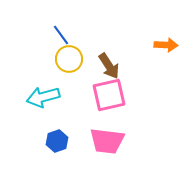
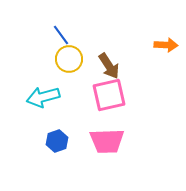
pink trapezoid: rotated 9 degrees counterclockwise
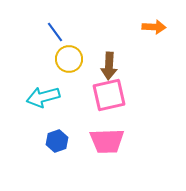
blue line: moved 6 px left, 3 px up
orange arrow: moved 12 px left, 18 px up
brown arrow: rotated 36 degrees clockwise
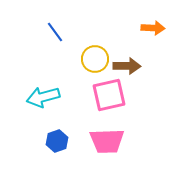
orange arrow: moved 1 px left, 1 px down
yellow circle: moved 26 px right
brown arrow: moved 18 px right; rotated 92 degrees counterclockwise
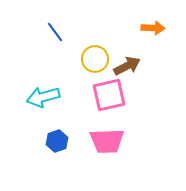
brown arrow: rotated 28 degrees counterclockwise
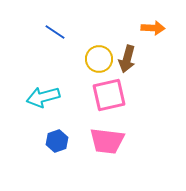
blue line: rotated 20 degrees counterclockwise
yellow circle: moved 4 px right
brown arrow: moved 7 px up; rotated 132 degrees clockwise
pink trapezoid: rotated 9 degrees clockwise
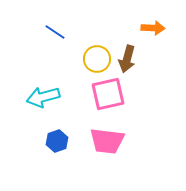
yellow circle: moved 2 px left
pink square: moved 1 px left, 1 px up
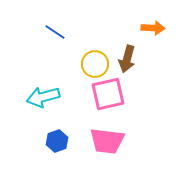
yellow circle: moved 2 px left, 5 px down
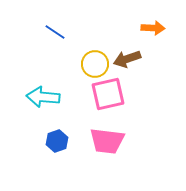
brown arrow: rotated 56 degrees clockwise
cyan arrow: rotated 20 degrees clockwise
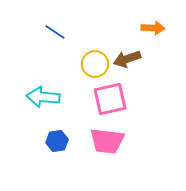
pink square: moved 2 px right, 5 px down
blue hexagon: rotated 10 degrees clockwise
